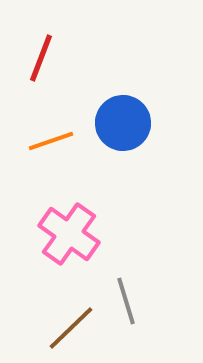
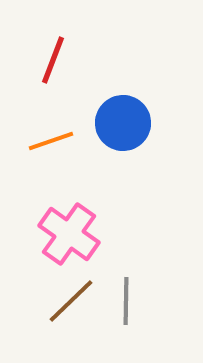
red line: moved 12 px right, 2 px down
gray line: rotated 18 degrees clockwise
brown line: moved 27 px up
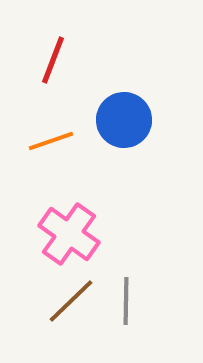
blue circle: moved 1 px right, 3 px up
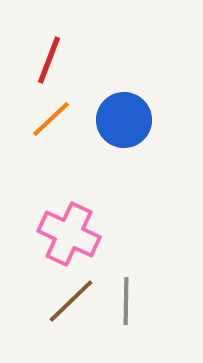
red line: moved 4 px left
orange line: moved 22 px up; rotated 24 degrees counterclockwise
pink cross: rotated 10 degrees counterclockwise
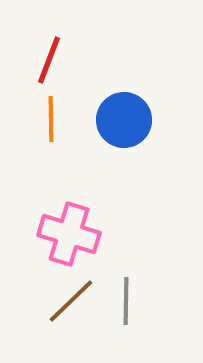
orange line: rotated 48 degrees counterclockwise
pink cross: rotated 8 degrees counterclockwise
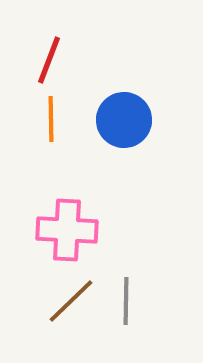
pink cross: moved 2 px left, 4 px up; rotated 14 degrees counterclockwise
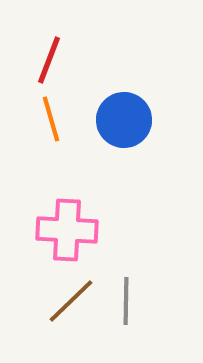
orange line: rotated 15 degrees counterclockwise
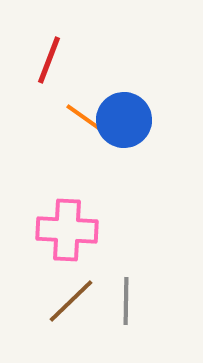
orange line: moved 35 px right; rotated 39 degrees counterclockwise
